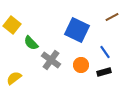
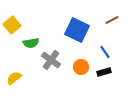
brown line: moved 3 px down
yellow square: rotated 12 degrees clockwise
green semicircle: rotated 56 degrees counterclockwise
orange circle: moved 2 px down
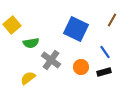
brown line: rotated 32 degrees counterclockwise
blue square: moved 1 px left, 1 px up
yellow semicircle: moved 14 px right
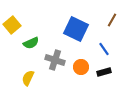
green semicircle: rotated 14 degrees counterclockwise
blue line: moved 1 px left, 3 px up
gray cross: moved 4 px right; rotated 18 degrees counterclockwise
yellow semicircle: rotated 28 degrees counterclockwise
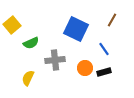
gray cross: rotated 24 degrees counterclockwise
orange circle: moved 4 px right, 1 px down
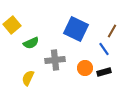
brown line: moved 11 px down
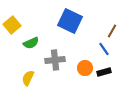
blue square: moved 6 px left, 8 px up
